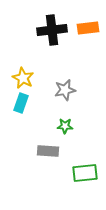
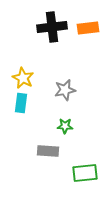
black cross: moved 3 px up
cyan rectangle: rotated 12 degrees counterclockwise
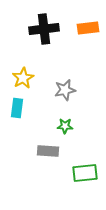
black cross: moved 8 px left, 2 px down
yellow star: rotated 15 degrees clockwise
cyan rectangle: moved 4 px left, 5 px down
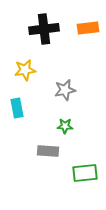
yellow star: moved 2 px right, 8 px up; rotated 20 degrees clockwise
cyan rectangle: rotated 18 degrees counterclockwise
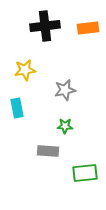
black cross: moved 1 px right, 3 px up
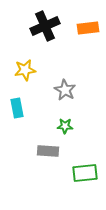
black cross: rotated 16 degrees counterclockwise
gray star: rotated 30 degrees counterclockwise
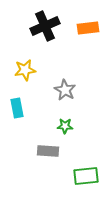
green rectangle: moved 1 px right, 3 px down
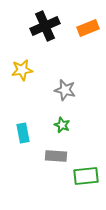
orange rectangle: rotated 15 degrees counterclockwise
yellow star: moved 3 px left
gray star: rotated 15 degrees counterclockwise
cyan rectangle: moved 6 px right, 25 px down
green star: moved 3 px left, 1 px up; rotated 21 degrees clockwise
gray rectangle: moved 8 px right, 5 px down
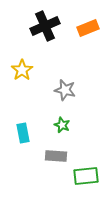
yellow star: rotated 25 degrees counterclockwise
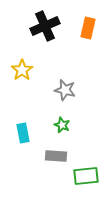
orange rectangle: rotated 55 degrees counterclockwise
